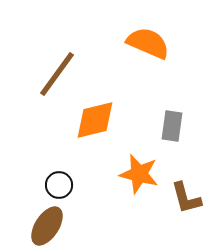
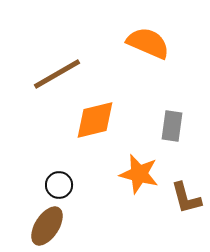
brown line: rotated 24 degrees clockwise
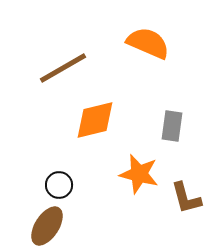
brown line: moved 6 px right, 6 px up
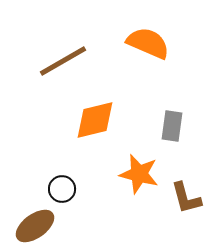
brown line: moved 7 px up
black circle: moved 3 px right, 4 px down
brown ellipse: moved 12 px left; rotated 21 degrees clockwise
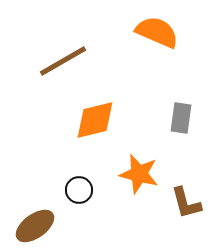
orange semicircle: moved 9 px right, 11 px up
gray rectangle: moved 9 px right, 8 px up
black circle: moved 17 px right, 1 px down
brown L-shape: moved 5 px down
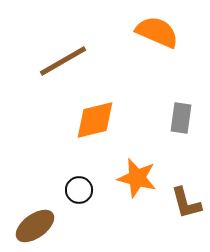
orange star: moved 2 px left, 4 px down
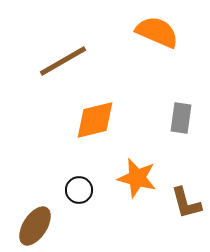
brown ellipse: rotated 21 degrees counterclockwise
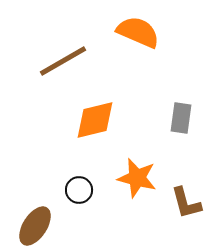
orange semicircle: moved 19 px left
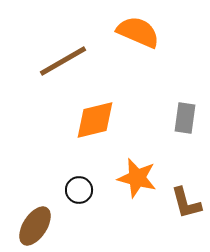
gray rectangle: moved 4 px right
